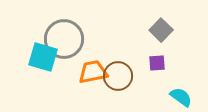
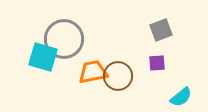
gray square: rotated 25 degrees clockwise
cyan semicircle: rotated 105 degrees clockwise
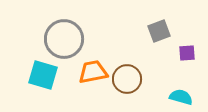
gray square: moved 2 px left, 1 px down
cyan square: moved 18 px down
purple square: moved 30 px right, 10 px up
brown circle: moved 9 px right, 3 px down
cyan semicircle: rotated 125 degrees counterclockwise
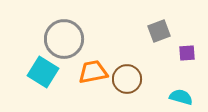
cyan square: moved 3 px up; rotated 16 degrees clockwise
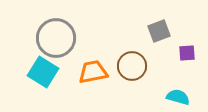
gray circle: moved 8 px left, 1 px up
brown circle: moved 5 px right, 13 px up
cyan semicircle: moved 3 px left
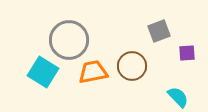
gray circle: moved 13 px right, 2 px down
cyan semicircle: rotated 30 degrees clockwise
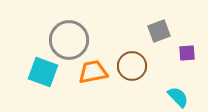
cyan square: rotated 12 degrees counterclockwise
